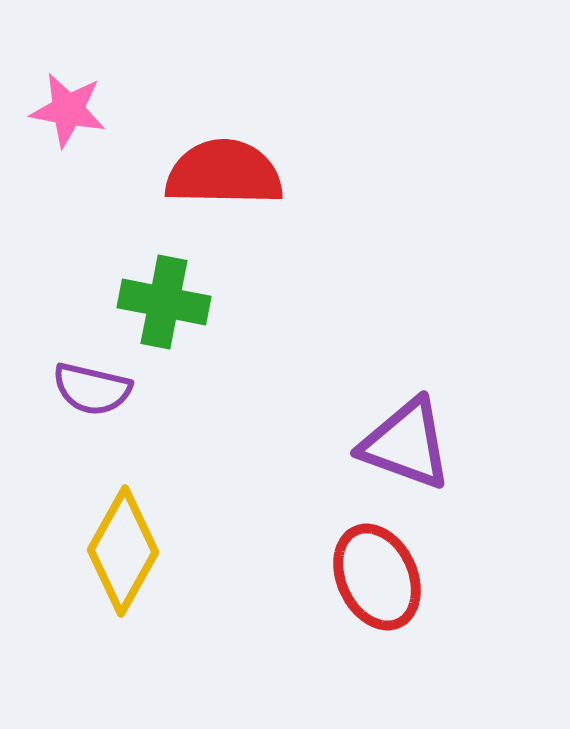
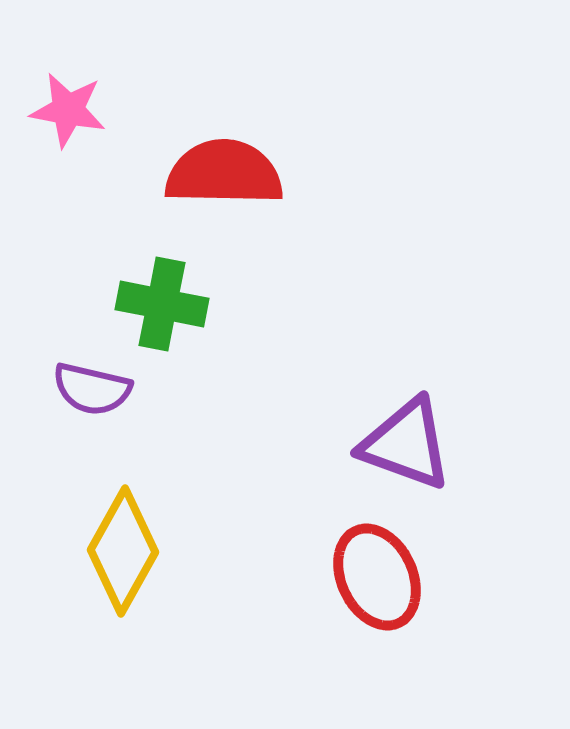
green cross: moved 2 px left, 2 px down
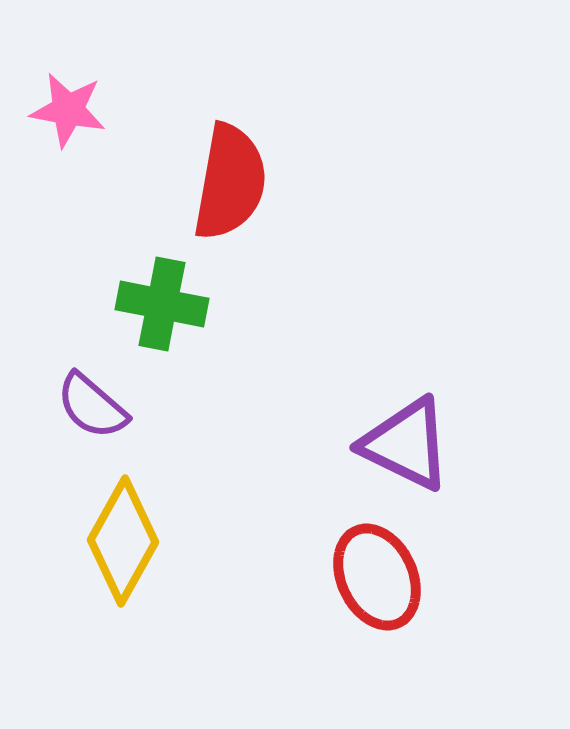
red semicircle: moved 6 px right, 9 px down; rotated 99 degrees clockwise
purple semicircle: moved 17 px down; rotated 28 degrees clockwise
purple triangle: rotated 6 degrees clockwise
yellow diamond: moved 10 px up
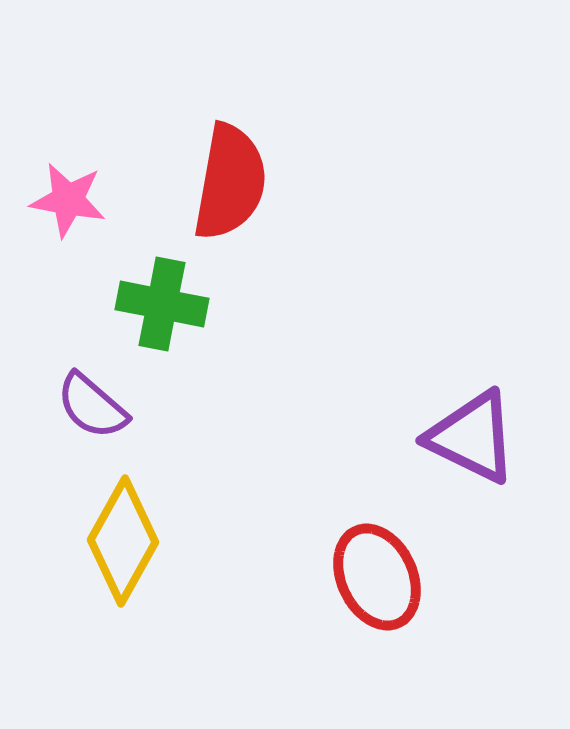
pink star: moved 90 px down
purple triangle: moved 66 px right, 7 px up
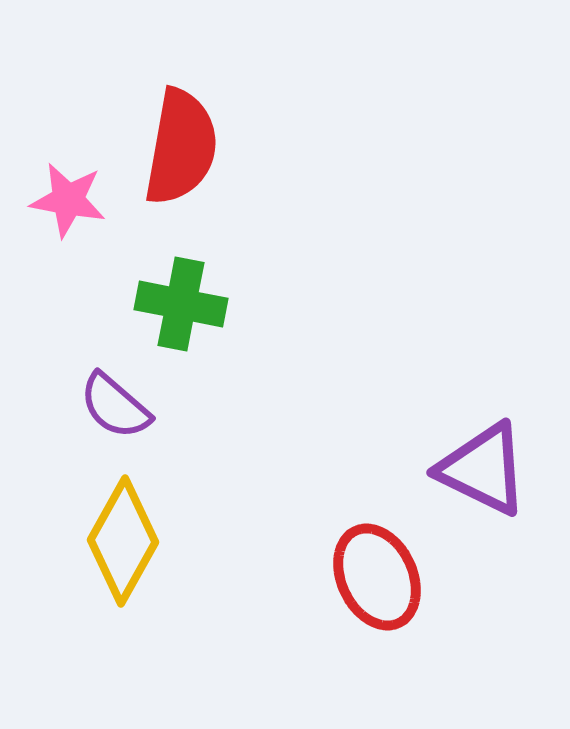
red semicircle: moved 49 px left, 35 px up
green cross: moved 19 px right
purple semicircle: moved 23 px right
purple triangle: moved 11 px right, 32 px down
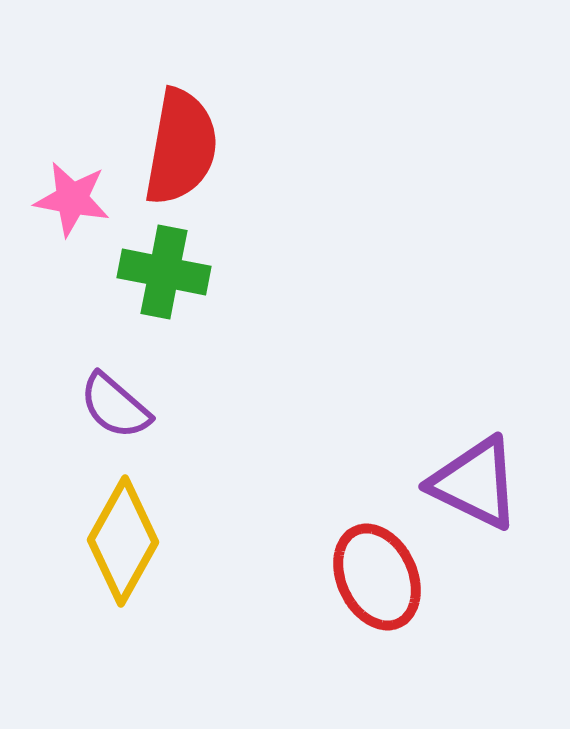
pink star: moved 4 px right, 1 px up
green cross: moved 17 px left, 32 px up
purple triangle: moved 8 px left, 14 px down
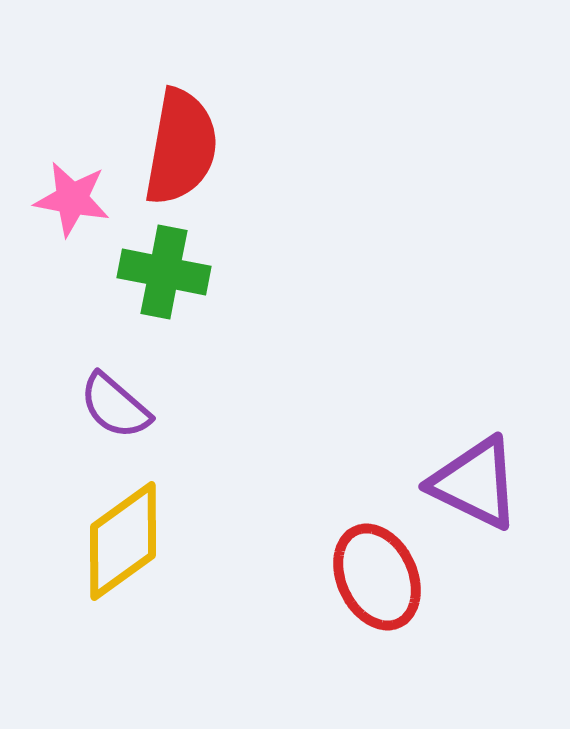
yellow diamond: rotated 25 degrees clockwise
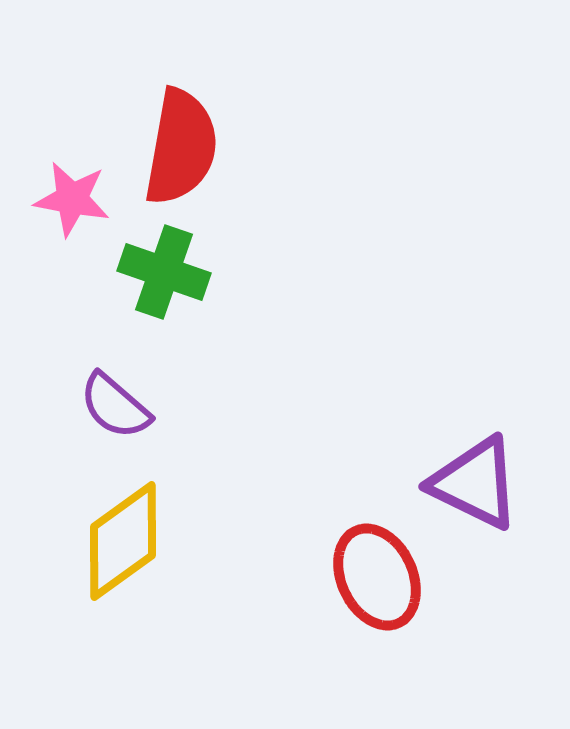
green cross: rotated 8 degrees clockwise
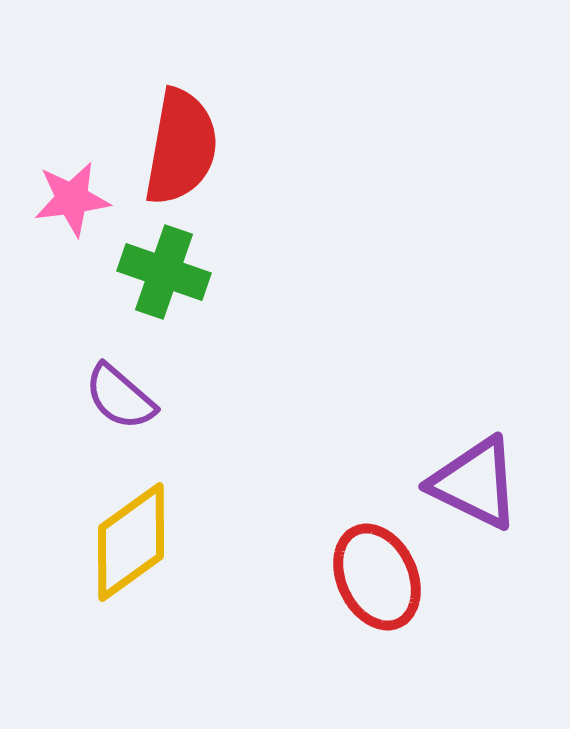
pink star: rotated 18 degrees counterclockwise
purple semicircle: moved 5 px right, 9 px up
yellow diamond: moved 8 px right, 1 px down
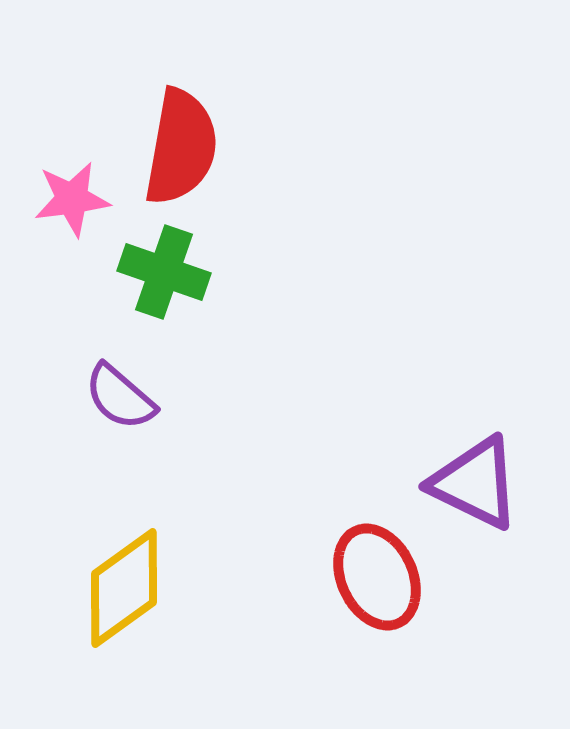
yellow diamond: moved 7 px left, 46 px down
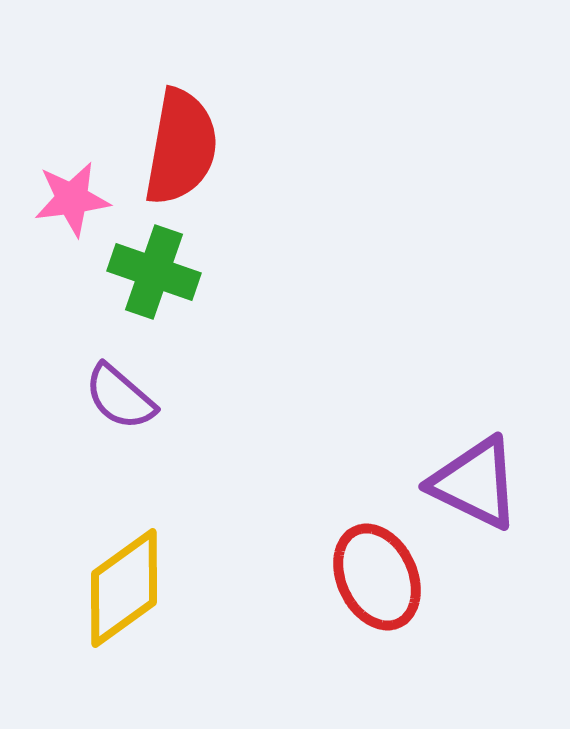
green cross: moved 10 px left
